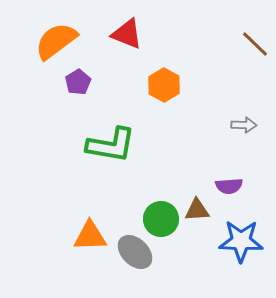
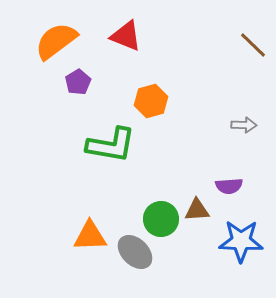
red triangle: moved 1 px left, 2 px down
brown line: moved 2 px left, 1 px down
orange hexagon: moved 13 px left, 16 px down; rotated 16 degrees clockwise
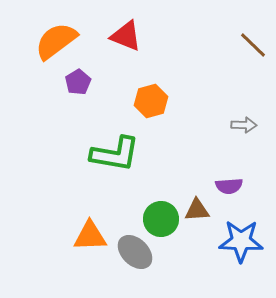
green L-shape: moved 4 px right, 9 px down
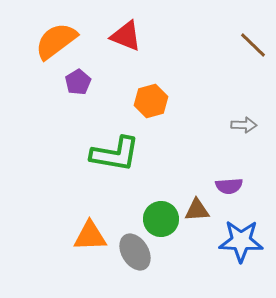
gray ellipse: rotated 15 degrees clockwise
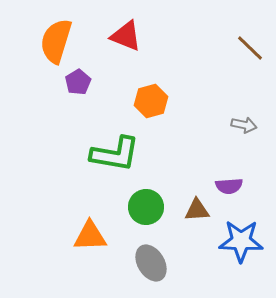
orange semicircle: rotated 36 degrees counterclockwise
brown line: moved 3 px left, 3 px down
gray arrow: rotated 10 degrees clockwise
green circle: moved 15 px left, 12 px up
gray ellipse: moved 16 px right, 11 px down
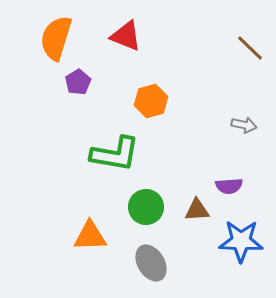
orange semicircle: moved 3 px up
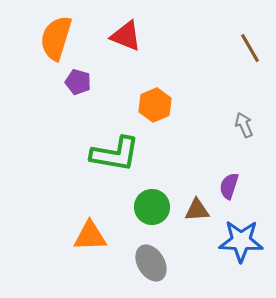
brown line: rotated 16 degrees clockwise
purple pentagon: rotated 25 degrees counterclockwise
orange hexagon: moved 4 px right, 4 px down; rotated 8 degrees counterclockwise
gray arrow: rotated 125 degrees counterclockwise
purple semicircle: rotated 112 degrees clockwise
green circle: moved 6 px right
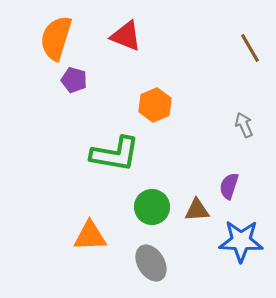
purple pentagon: moved 4 px left, 2 px up
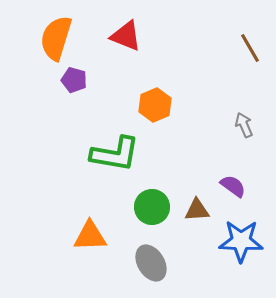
purple semicircle: moved 4 px right; rotated 108 degrees clockwise
